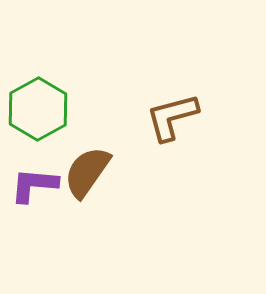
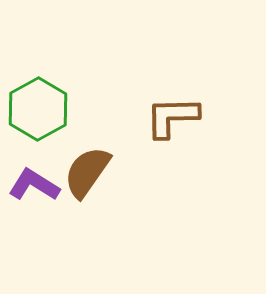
brown L-shape: rotated 14 degrees clockwise
purple L-shape: rotated 27 degrees clockwise
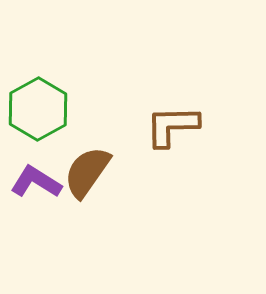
brown L-shape: moved 9 px down
purple L-shape: moved 2 px right, 3 px up
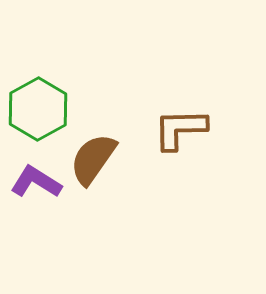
brown L-shape: moved 8 px right, 3 px down
brown semicircle: moved 6 px right, 13 px up
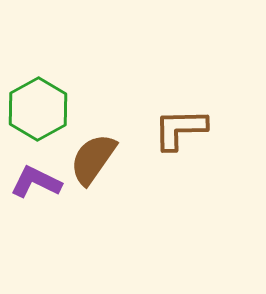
purple L-shape: rotated 6 degrees counterclockwise
